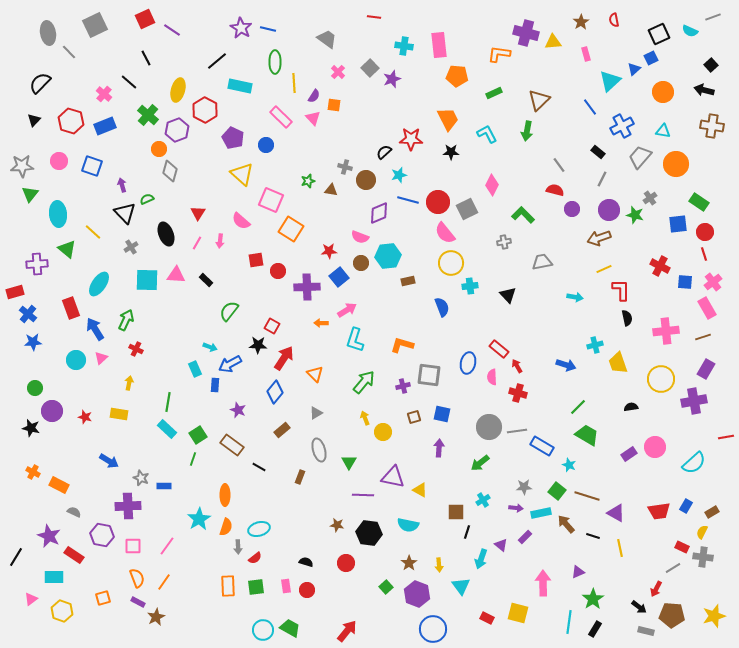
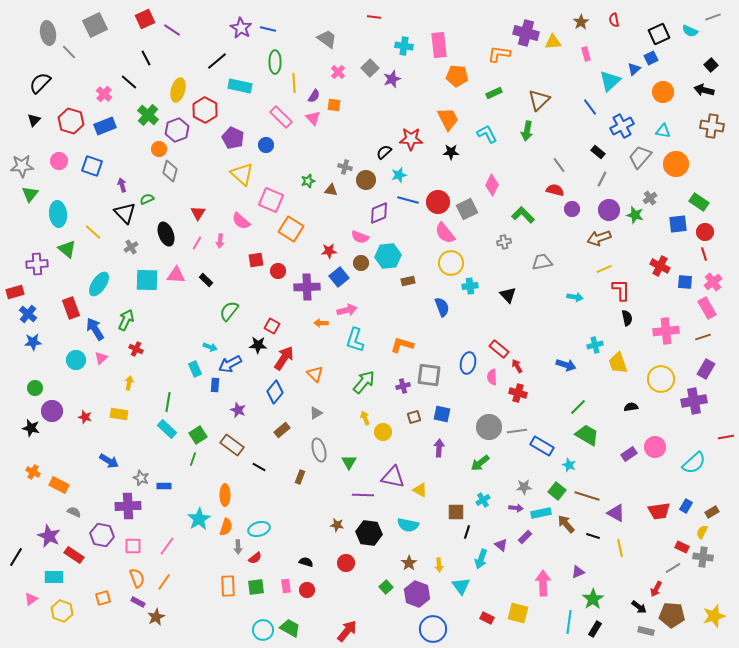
pink arrow at (347, 310): rotated 18 degrees clockwise
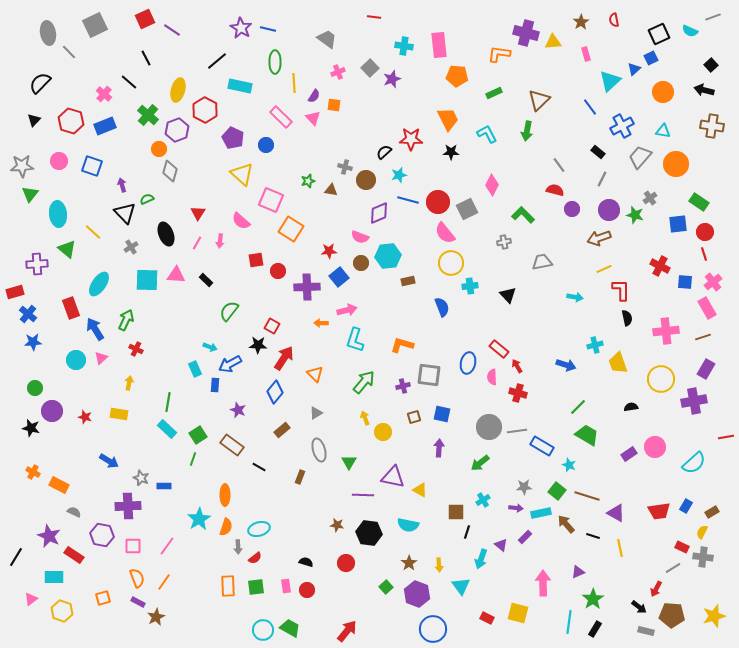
pink cross at (338, 72): rotated 24 degrees clockwise
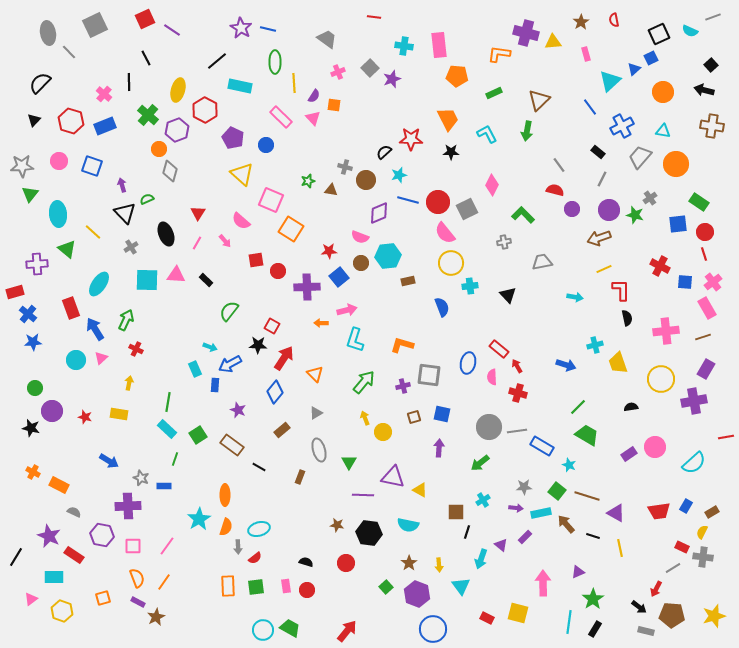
black line at (129, 82): rotated 48 degrees clockwise
pink arrow at (220, 241): moved 5 px right; rotated 48 degrees counterclockwise
green line at (193, 459): moved 18 px left
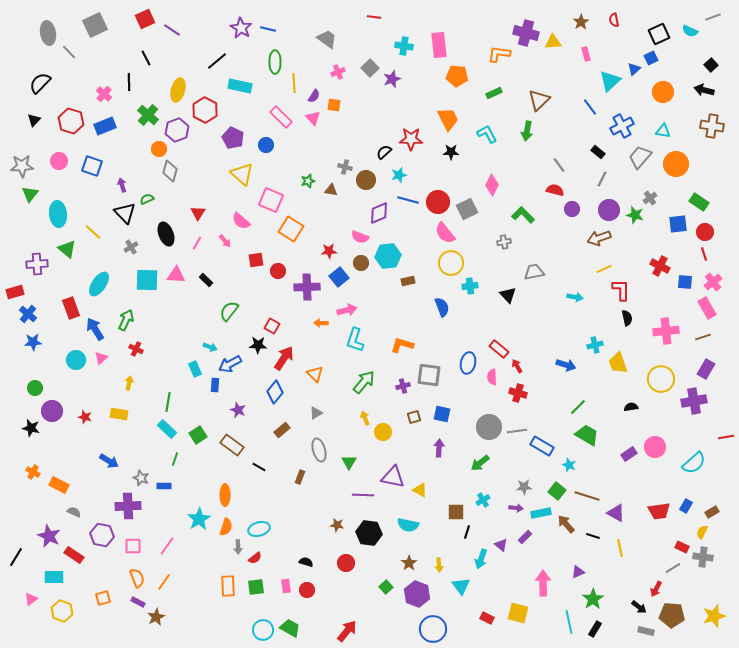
gray trapezoid at (542, 262): moved 8 px left, 10 px down
cyan line at (569, 622): rotated 20 degrees counterclockwise
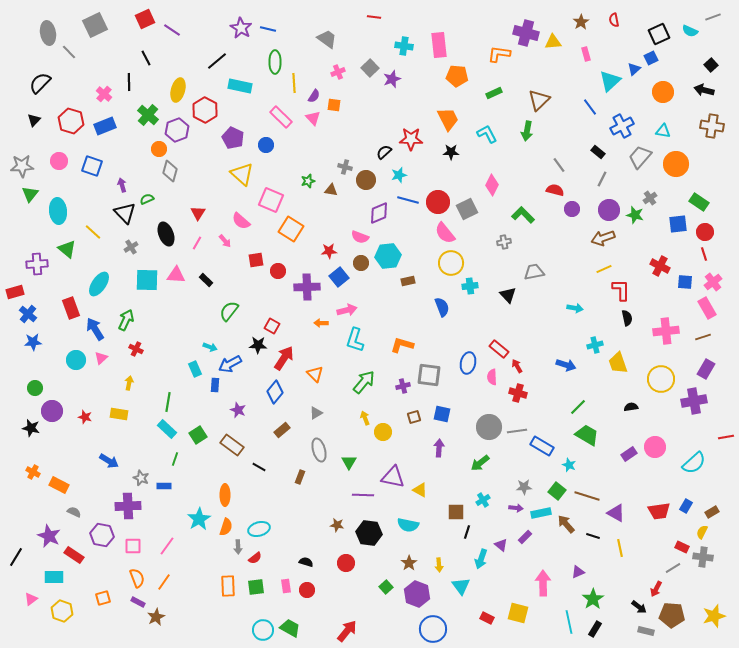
cyan ellipse at (58, 214): moved 3 px up
brown arrow at (599, 238): moved 4 px right
cyan arrow at (575, 297): moved 11 px down
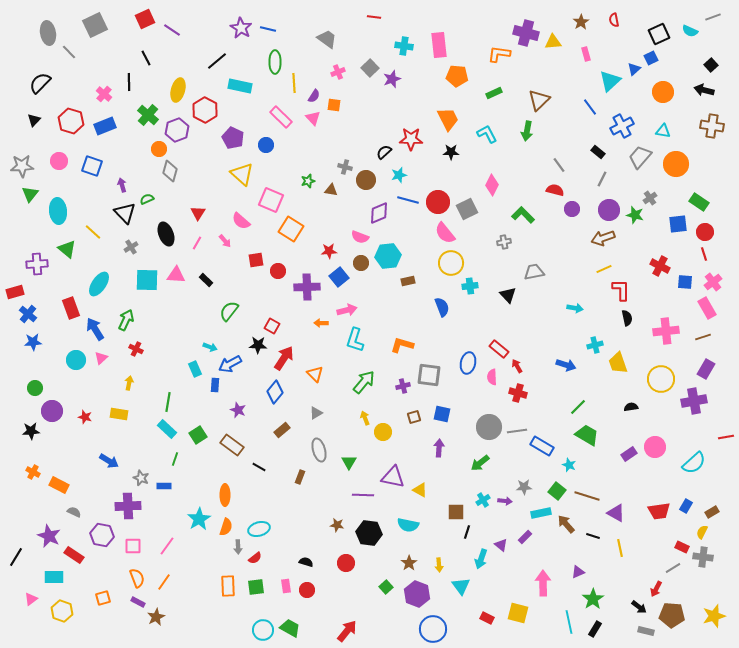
black star at (31, 428): moved 3 px down; rotated 18 degrees counterclockwise
purple arrow at (516, 508): moved 11 px left, 7 px up
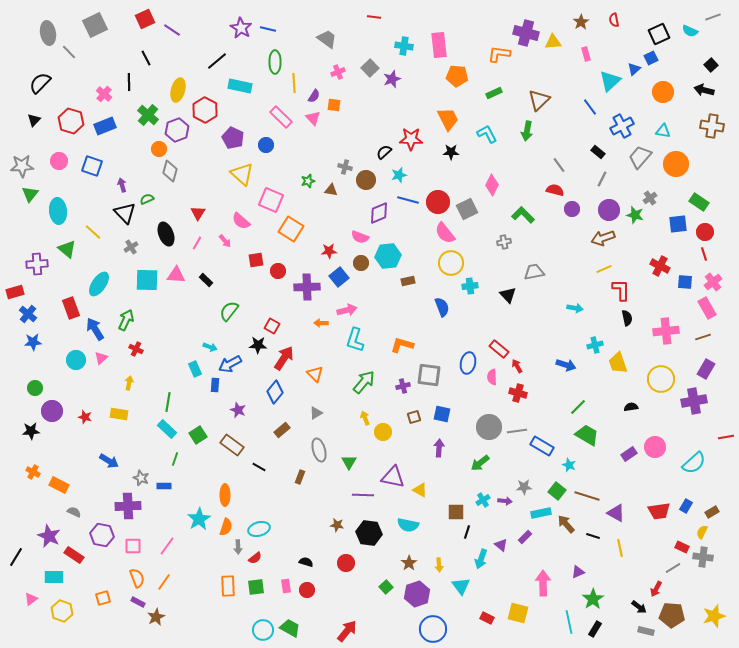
purple hexagon at (417, 594): rotated 20 degrees clockwise
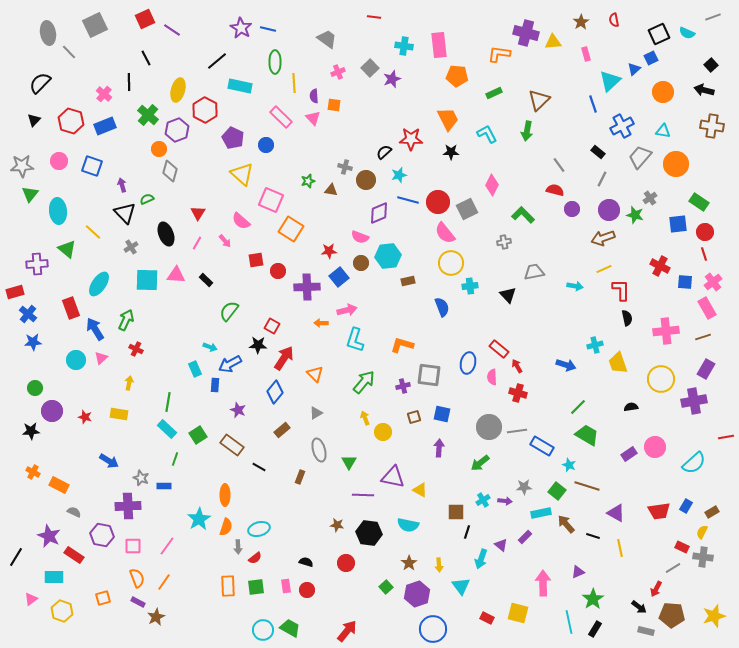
cyan semicircle at (690, 31): moved 3 px left, 2 px down
purple semicircle at (314, 96): rotated 144 degrees clockwise
blue line at (590, 107): moved 3 px right, 3 px up; rotated 18 degrees clockwise
cyan arrow at (575, 308): moved 22 px up
brown line at (587, 496): moved 10 px up
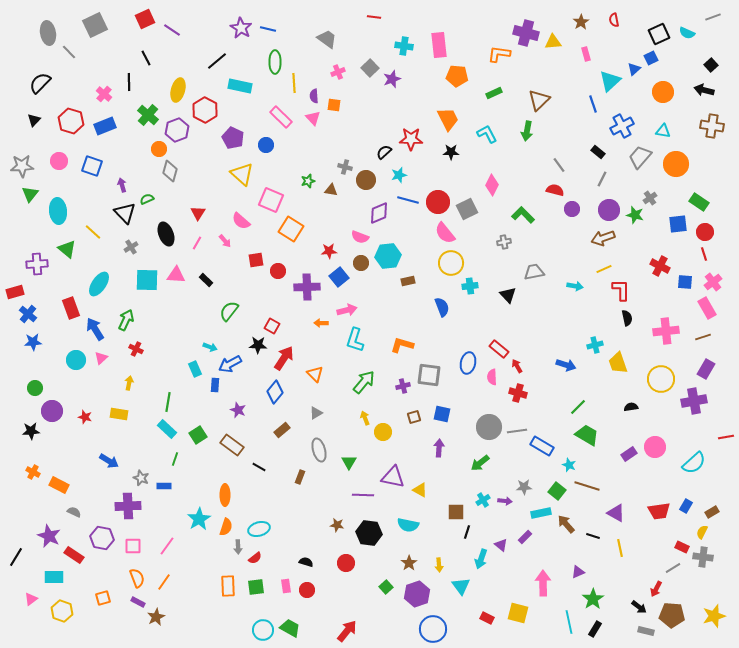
purple hexagon at (102, 535): moved 3 px down
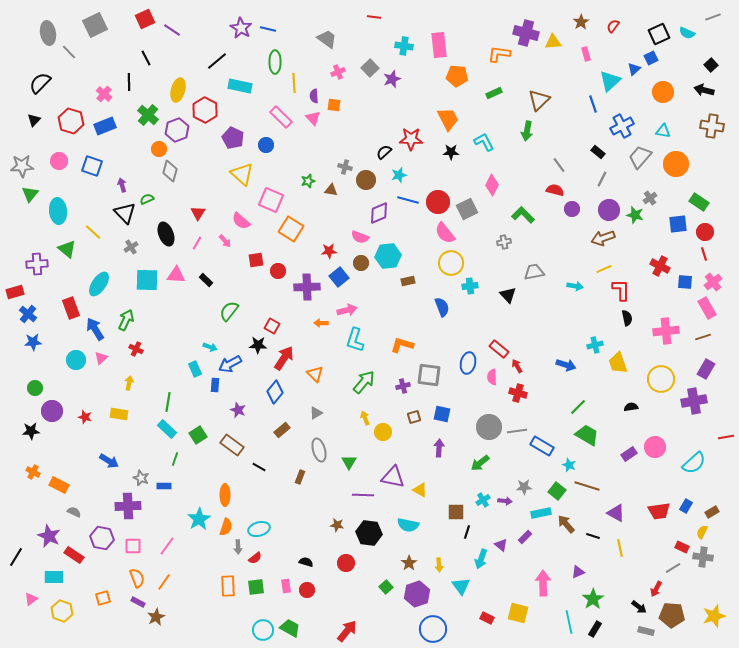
red semicircle at (614, 20): moved 1 px left, 6 px down; rotated 48 degrees clockwise
cyan L-shape at (487, 134): moved 3 px left, 8 px down
